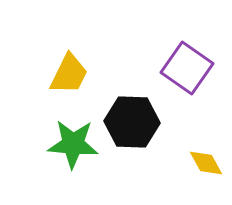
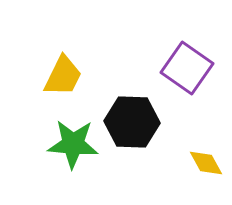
yellow trapezoid: moved 6 px left, 2 px down
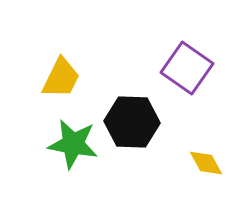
yellow trapezoid: moved 2 px left, 2 px down
green star: rotated 6 degrees clockwise
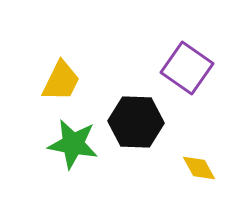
yellow trapezoid: moved 3 px down
black hexagon: moved 4 px right
yellow diamond: moved 7 px left, 5 px down
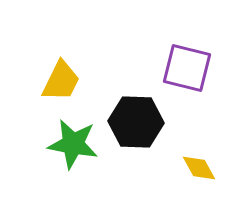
purple square: rotated 21 degrees counterclockwise
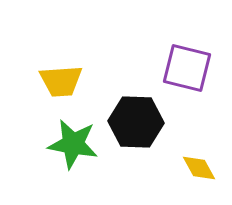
yellow trapezoid: rotated 60 degrees clockwise
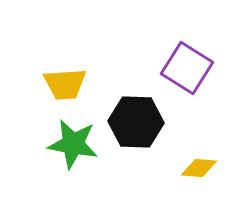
purple square: rotated 18 degrees clockwise
yellow trapezoid: moved 4 px right, 3 px down
yellow diamond: rotated 57 degrees counterclockwise
